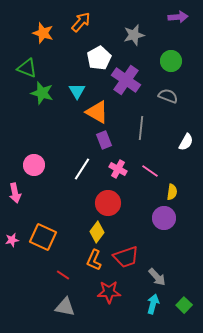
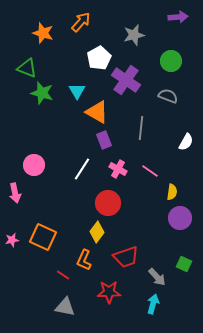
purple circle: moved 16 px right
orange L-shape: moved 10 px left
green square: moved 41 px up; rotated 21 degrees counterclockwise
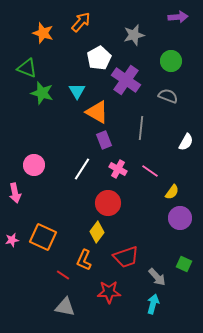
yellow semicircle: rotated 28 degrees clockwise
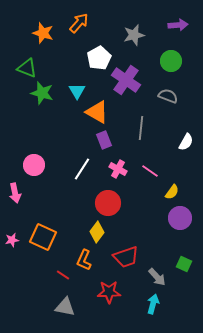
purple arrow: moved 8 px down
orange arrow: moved 2 px left, 1 px down
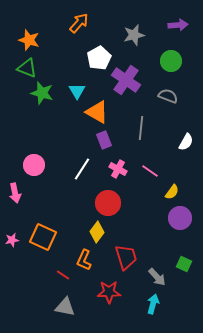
orange star: moved 14 px left, 7 px down
red trapezoid: rotated 88 degrees counterclockwise
